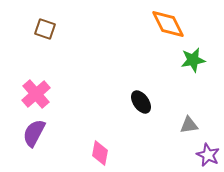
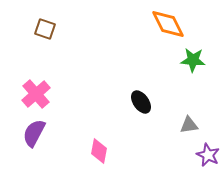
green star: rotated 15 degrees clockwise
pink diamond: moved 1 px left, 2 px up
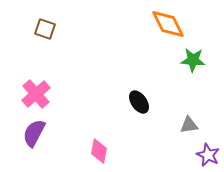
black ellipse: moved 2 px left
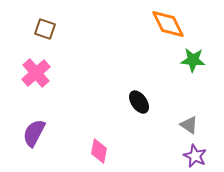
pink cross: moved 21 px up
gray triangle: rotated 42 degrees clockwise
purple star: moved 13 px left, 1 px down
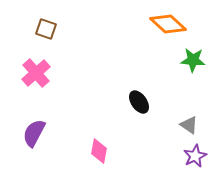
orange diamond: rotated 21 degrees counterclockwise
brown square: moved 1 px right
purple star: rotated 20 degrees clockwise
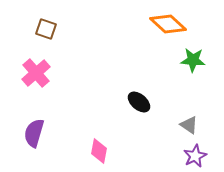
black ellipse: rotated 15 degrees counterclockwise
purple semicircle: rotated 12 degrees counterclockwise
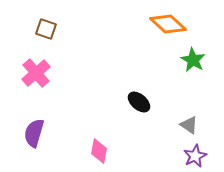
green star: rotated 25 degrees clockwise
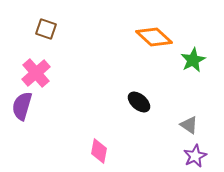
orange diamond: moved 14 px left, 13 px down
green star: rotated 15 degrees clockwise
purple semicircle: moved 12 px left, 27 px up
